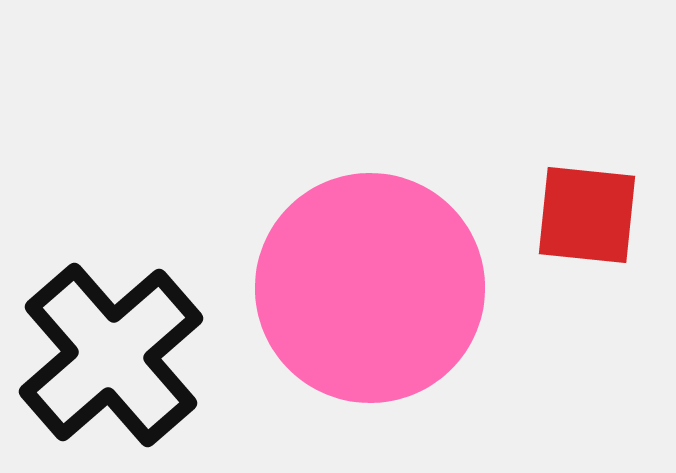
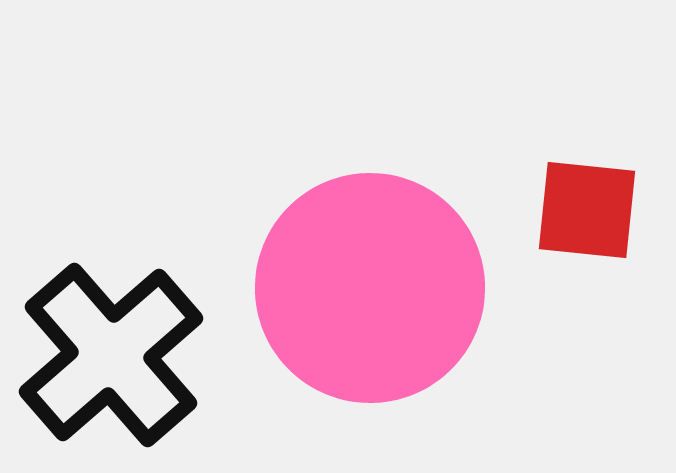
red square: moved 5 px up
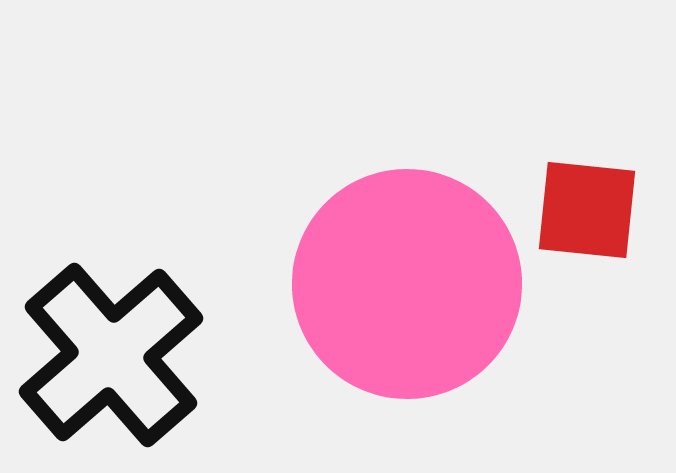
pink circle: moved 37 px right, 4 px up
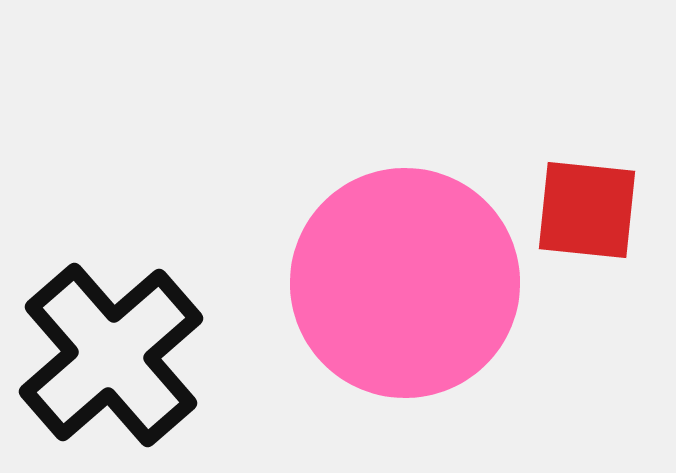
pink circle: moved 2 px left, 1 px up
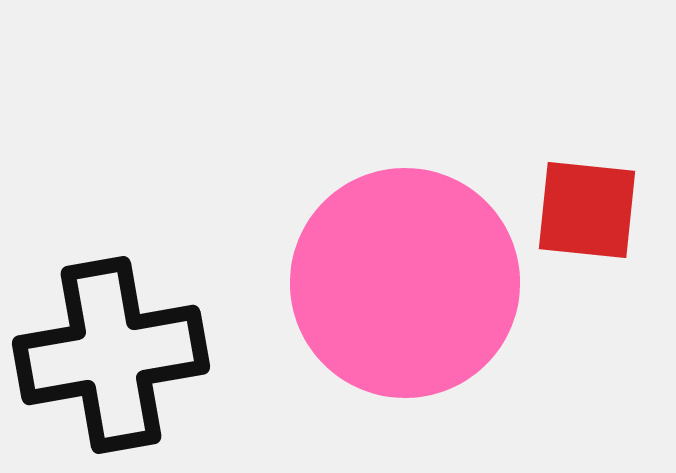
black cross: rotated 31 degrees clockwise
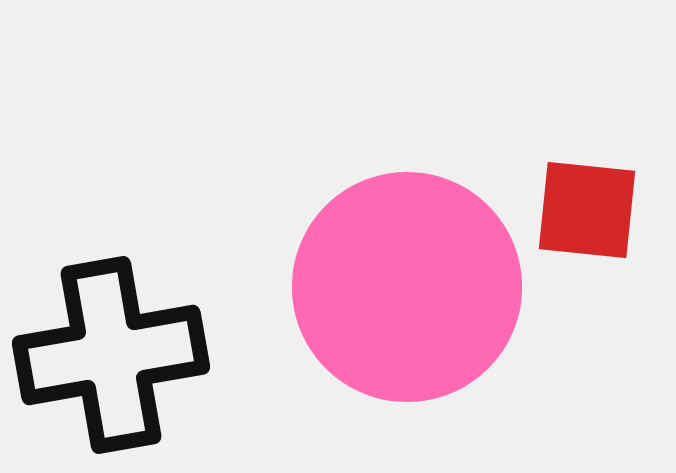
pink circle: moved 2 px right, 4 px down
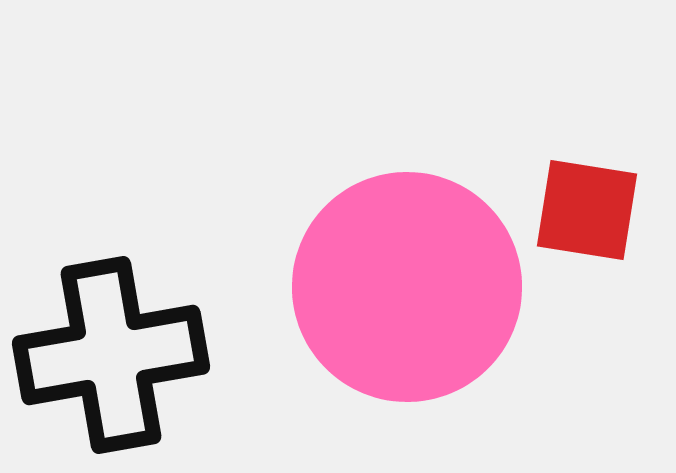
red square: rotated 3 degrees clockwise
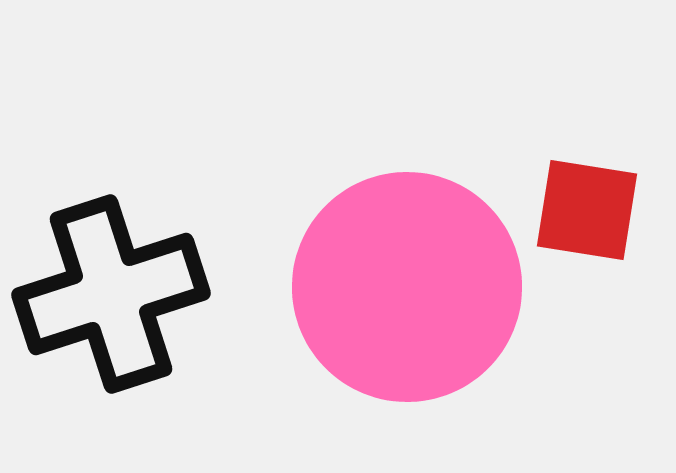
black cross: moved 61 px up; rotated 8 degrees counterclockwise
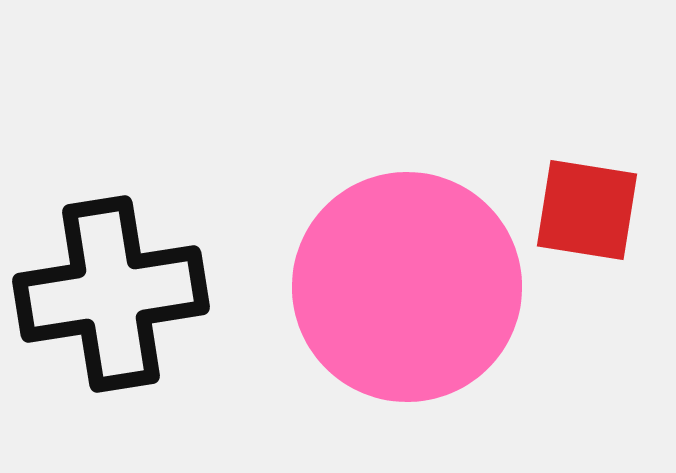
black cross: rotated 9 degrees clockwise
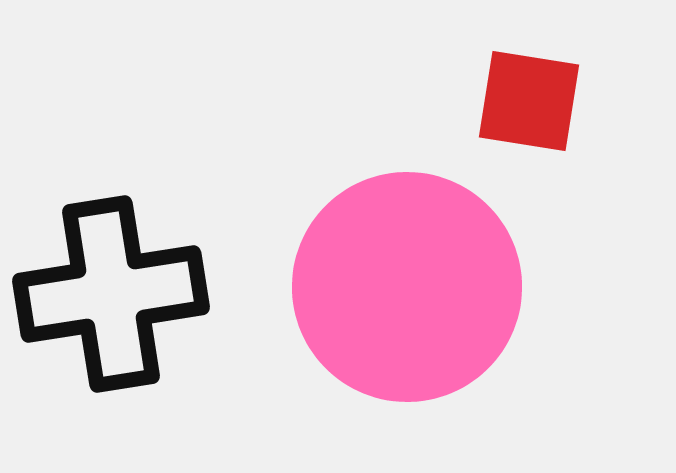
red square: moved 58 px left, 109 px up
